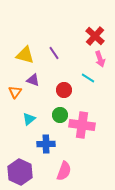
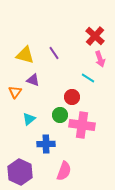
red circle: moved 8 px right, 7 px down
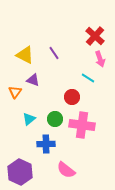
yellow triangle: rotated 12 degrees clockwise
green circle: moved 5 px left, 4 px down
pink semicircle: moved 2 px right, 1 px up; rotated 108 degrees clockwise
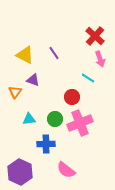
cyan triangle: rotated 32 degrees clockwise
pink cross: moved 2 px left, 2 px up; rotated 30 degrees counterclockwise
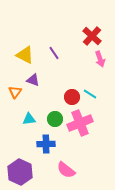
red cross: moved 3 px left
cyan line: moved 2 px right, 16 px down
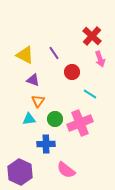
orange triangle: moved 23 px right, 9 px down
red circle: moved 25 px up
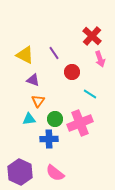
blue cross: moved 3 px right, 5 px up
pink semicircle: moved 11 px left, 3 px down
